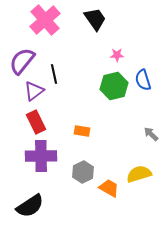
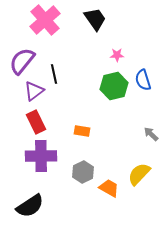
yellow semicircle: rotated 30 degrees counterclockwise
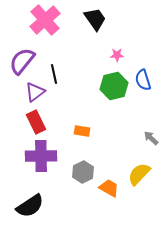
purple triangle: moved 1 px right, 1 px down
gray arrow: moved 4 px down
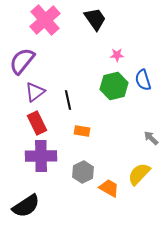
black line: moved 14 px right, 26 px down
red rectangle: moved 1 px right, 1 px down
black semicircle: moved 4 px left
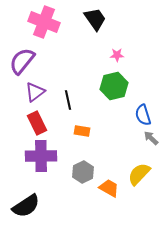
pink cross: moved 1 px left, 2 px down; rotated 28 degrees counterclockwise
blue semicircle: moved 35 px down
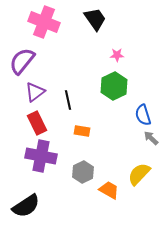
green hexagon: rotated 12 degrees counterclockwise
purple cross: rotated 12 degrees clockwise
orange trapezoid: moved 2 px down
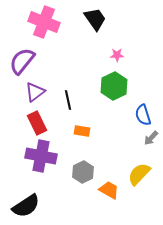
gray arrow: rotated 91 degrees counterclockwise
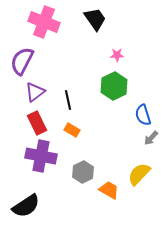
purple semicircle: rotated 12 degrees counterclockwise
orange rectangle: moved 10 px left, 1 px up; rotated 21 degrees clockwise
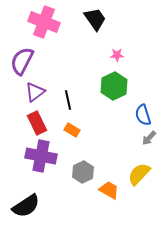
gray arrow: moved 2 px left
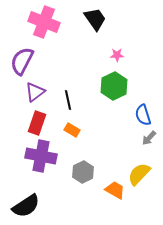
red rectangle: rotated 45 degrees clockwise
orange trapezoid: moved 6 px right
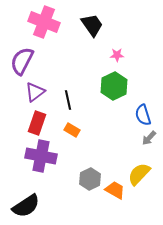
black trapezoid: moved 3 px left, 6 px down
gray hexagon: moved 7 px right, 7 px down
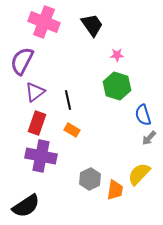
green hexagon: moved 3 px right; rotated 16 degrees counterclockwise
orange trapezoid: rotated 70 degrees clockwise
